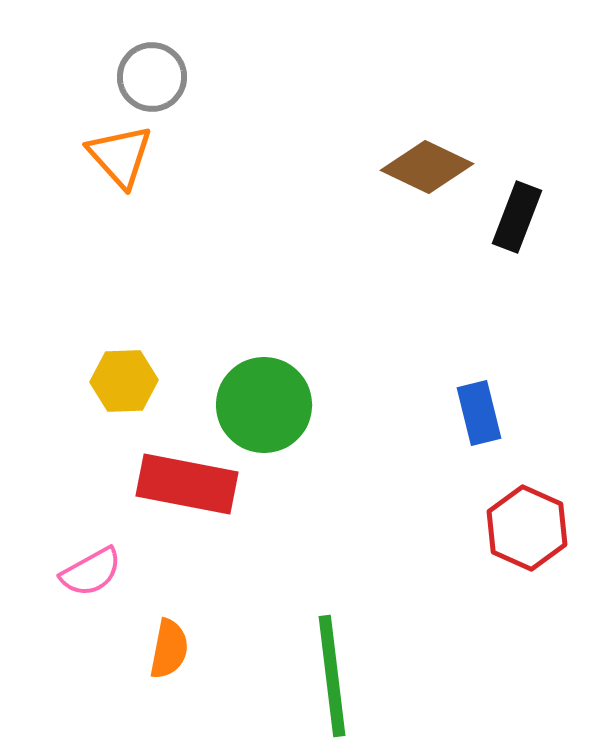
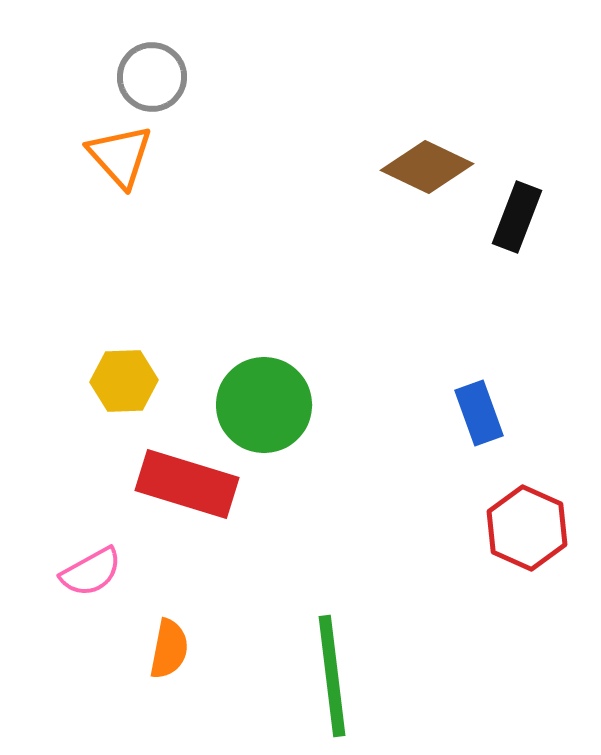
blue rectangle: rotated 6 degrees counterclockwise
red rectangle: rotated 6 degrees clockwise
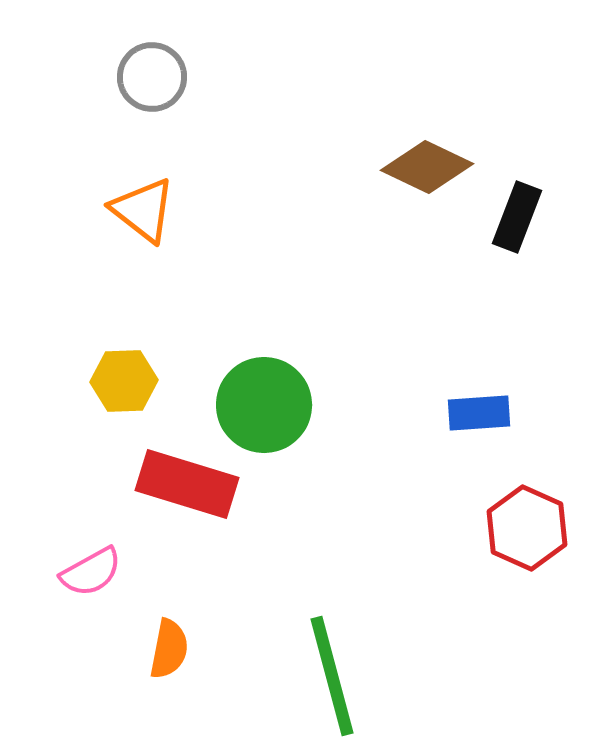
orange triangle: moved 23 px right, 54 px down; rotated 10 degrees counterclockwise
blue rectangle: rotated 74 degrees counterclockwise
green line: rotated 8 degrees counterclockwise
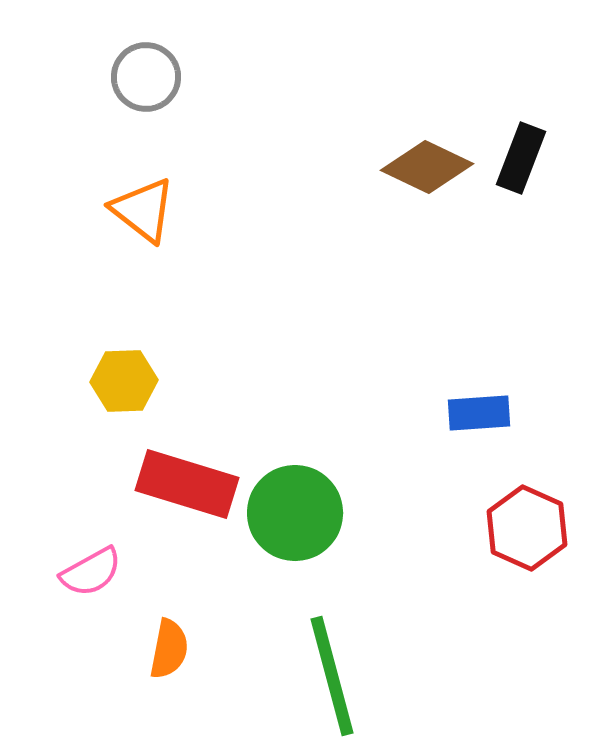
gray circle: moved 6 px left
black rectangle: moved 4 px right, 59 px up
green circle: moved 31 px right, 108 px down
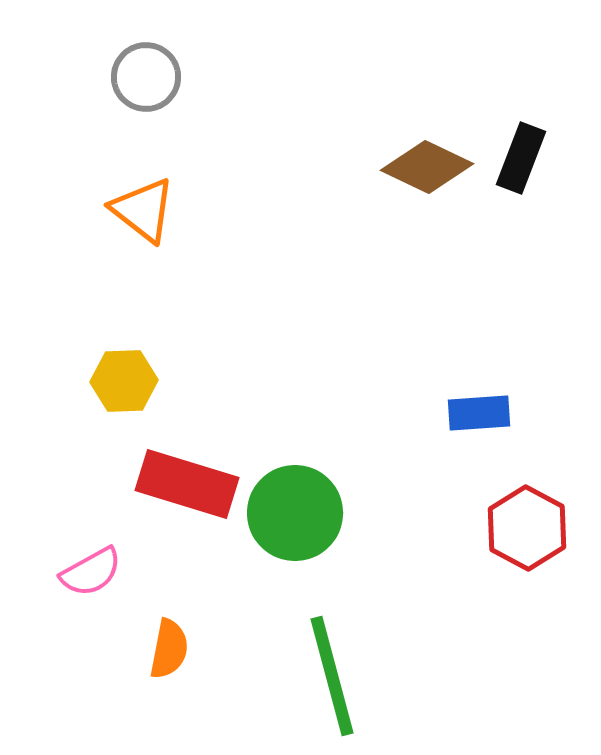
red hexagon: rotated 4 degrees clockwise
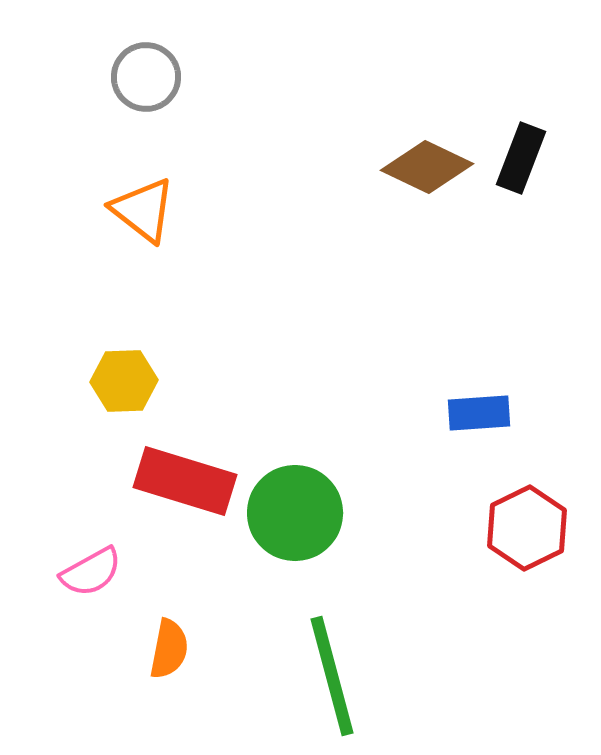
red rectangle: moved 2 px left, 3 px up
red hexagon: rotated 6 degrees clockwise
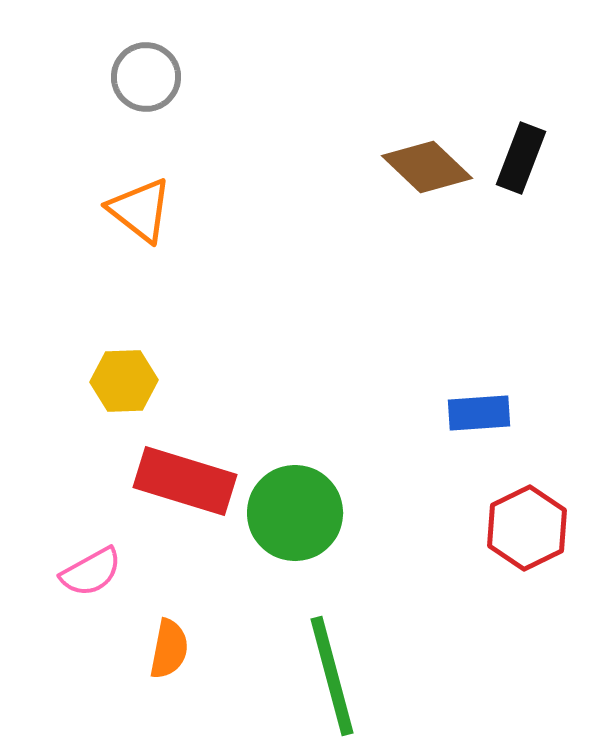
brown diamond: rotated 18 degrees clockwise
orange triangle: moved 3 px left
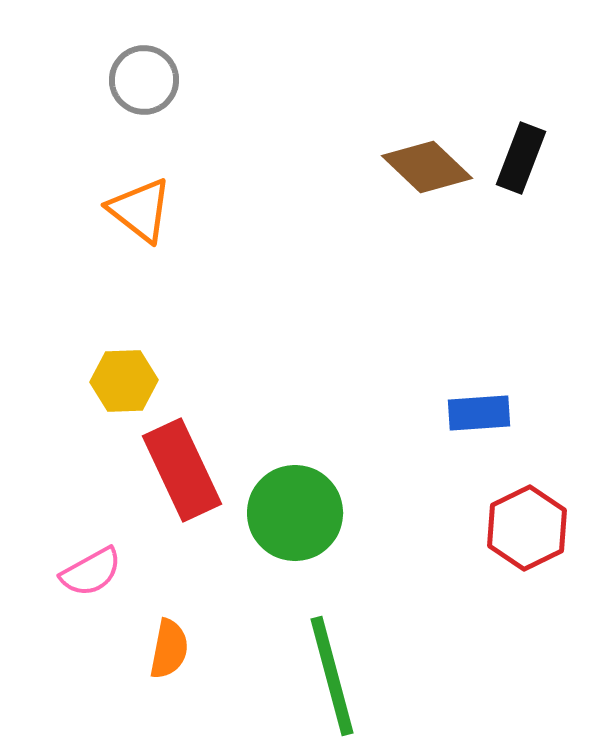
gray circle: moved 2 px left, 3 px down
red rectangle: moved 3 px left, 11 px up; rotated 48 degrees clockwise
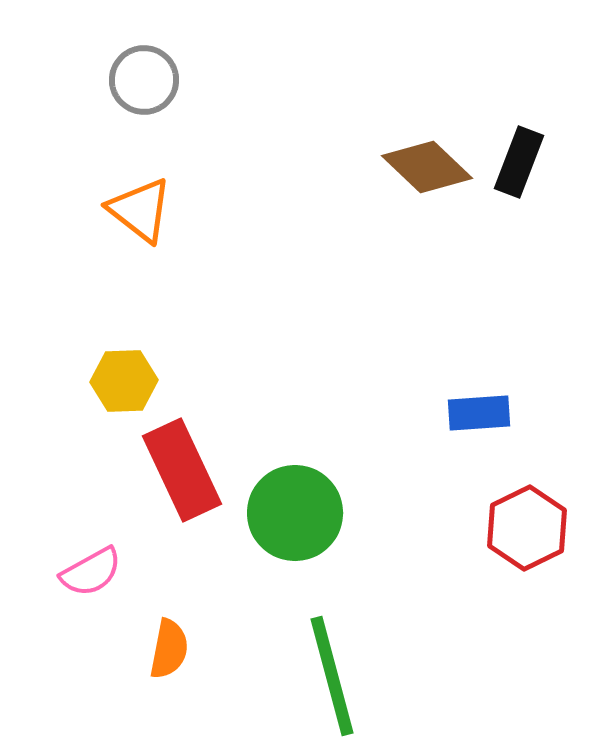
black rectangle: moved 2 px left, 4 px down
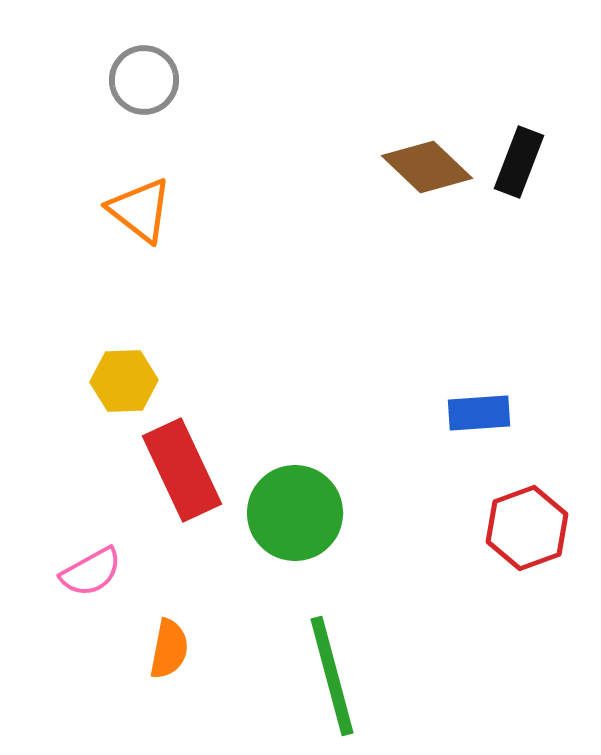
red hexagon: rotated 6 degrees clockwise
